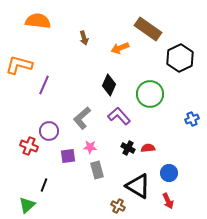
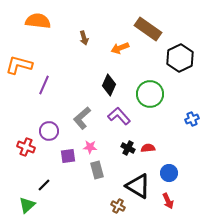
red cross: moved 3 px left, 1 px down
black line: rotated 24 degrees clockwise
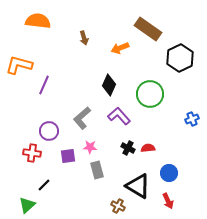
red cross: moved 6 px right, 6 px down; rotated 12 degrees counterclockwise
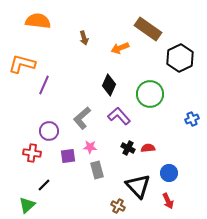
orange L-shape: moved 3 px right, 1 px up
black triangle: rotated 16 degrees clockwise
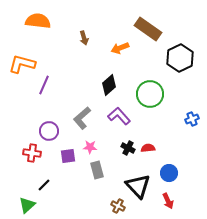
black diamond: rotated 25 degrees clockwise
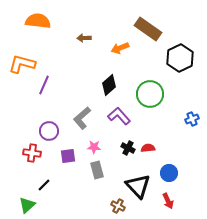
brown arrow: rotated 104 degrees clockwise
pink star: moved 4 px right
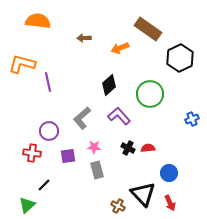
purple line: moved 4 px right, 3 px up; rotated 36 degrees counterclockwise
black triangle: moved 5 px right, 8 px down
red arrow: moved 2 px right, 2 px down
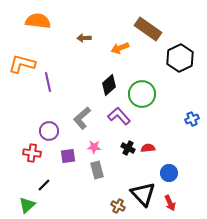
green circle: moved 8 px left
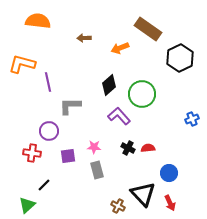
gray L-shape: moved 12 px left, 12 px up; rotated 40 degrees clockwise
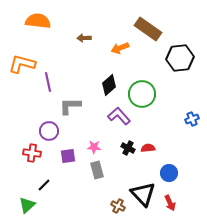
black hexagon: rotated 20 degrees clockwise
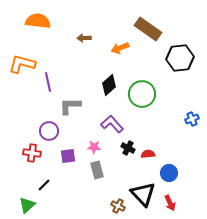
purple L-shape: moved 7 px left, 8 px down
red semicircle: moved 6 px down
